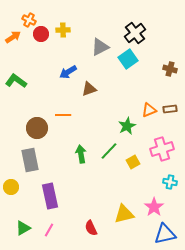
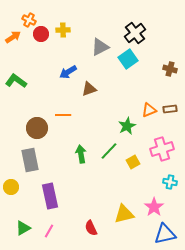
pink line: moved 1 px down
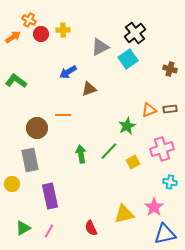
yellow circle: moved 1 px right, 3 px up
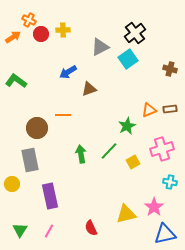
yellow triangle: moved 2 px right
green triangle: moved 3 px left, 2 px down; rotated 28 degrees counterclockwise
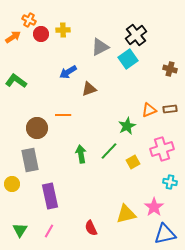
black cross: moved 1 px right, 2 px down
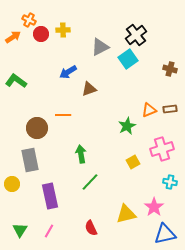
green line: moved 19 px left, 31 px down
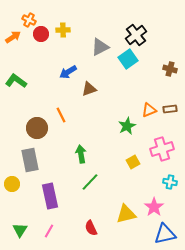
orange line: moved 2 px left; rotated 63 degrees clockwise
